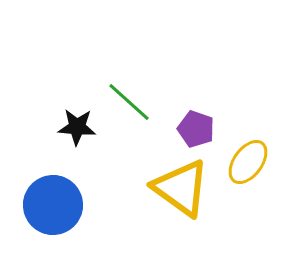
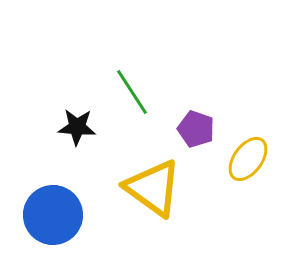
green line: moved 3 px right, 10 px up; rotated 15 degrees clockwise
yellow ellipse: moved 3 px up
yellow triangle: moved 28 px left
blue circle: moved 10 px down
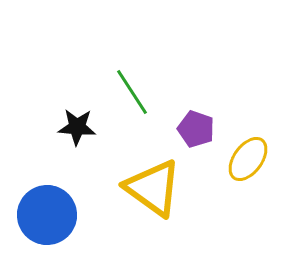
blue circle: moved 6 px left
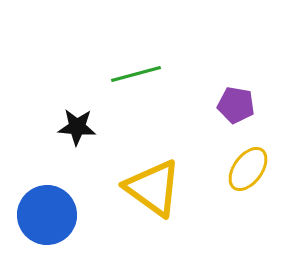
green line: moved 4 px right, 18 px up; rotated 72 degrees counterclockwise
purple pentagon: moved 40 px right, 24 px up; rotated 9 degrees counterclockwise
yellow ellipse: moved 10 px down
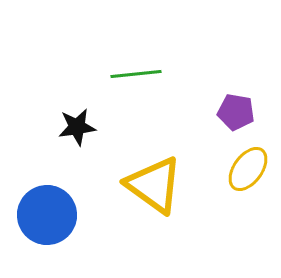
green line: rotated 9 degrees clockwise
purple pentagon: moved 7 px down
black star: rotated 12 degrees counterclockwise
yellow triangle: moved 1 px right, 3 px up
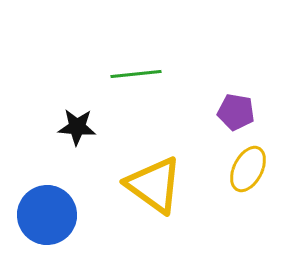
black star: rotated 12 degrees clockwise
yellow ellipse: rotated 9 degrees counterclockwise
